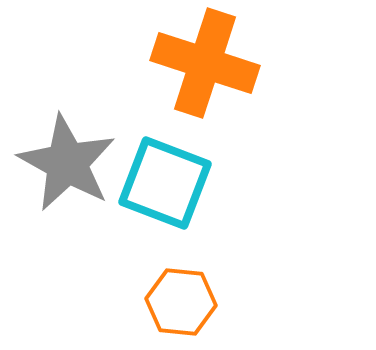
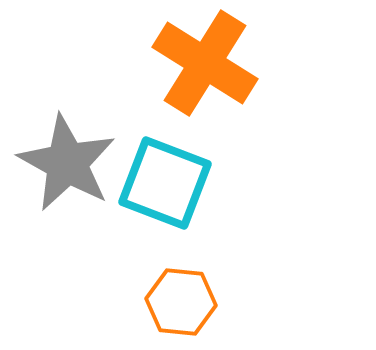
orange cross: rotated 14 degrees clockwise
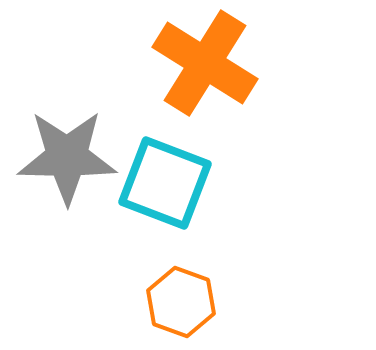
gray star: moved 6 px up; rotated 28 degrees counterclockwise
orange hexagon: rotated 14 degrees clockwise
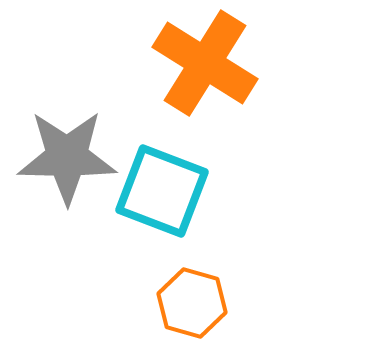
cyan square: moved 3 px left, 8 px down
orange hexagon: moved 11 px right, 1 px down; rotated 4 degrees counterclockwise
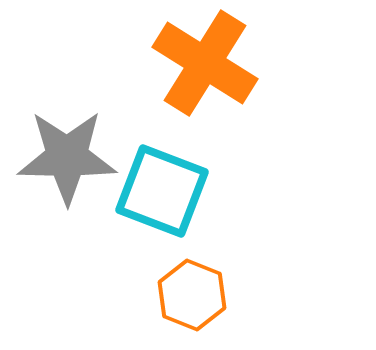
orange hexagon: moved 8 px up; rotated 6 degrees clockwise
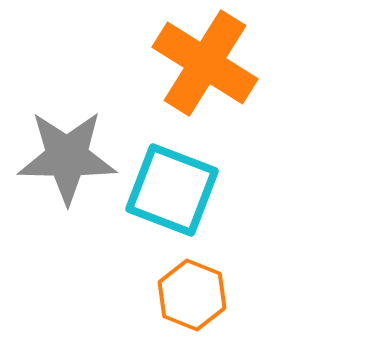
cyan square: moved 10 px right, 1 px up
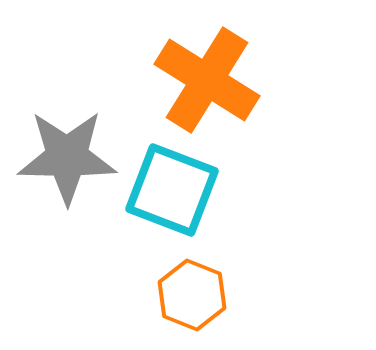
orange cross: moved 2 px right, 17 px down
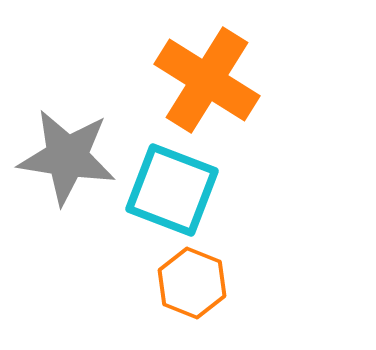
gray star: rotated 8 degrees clockwise
orange hexagon: moved 12 px up
